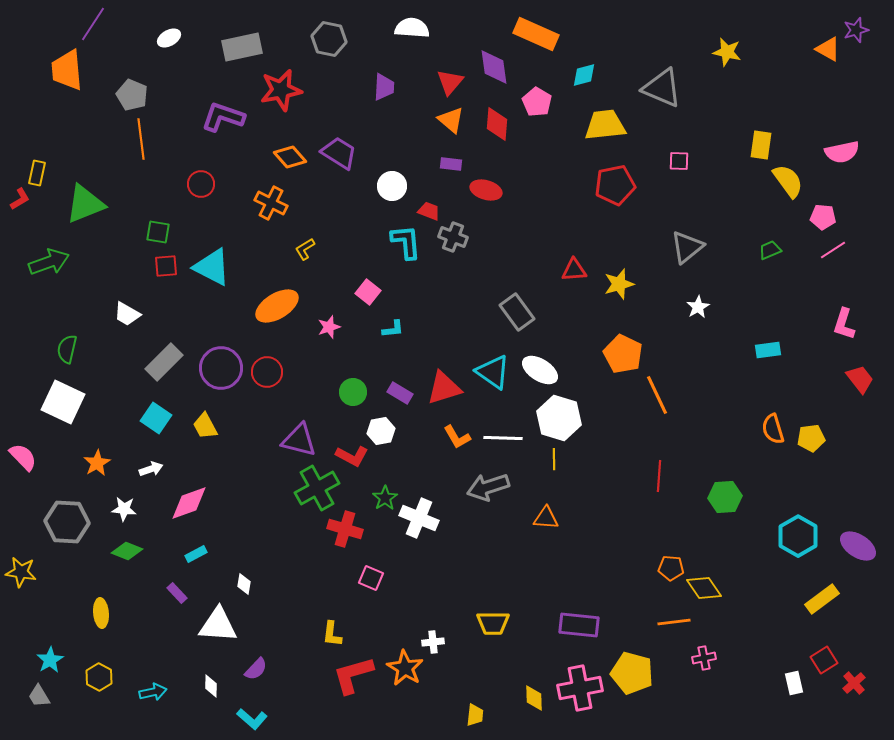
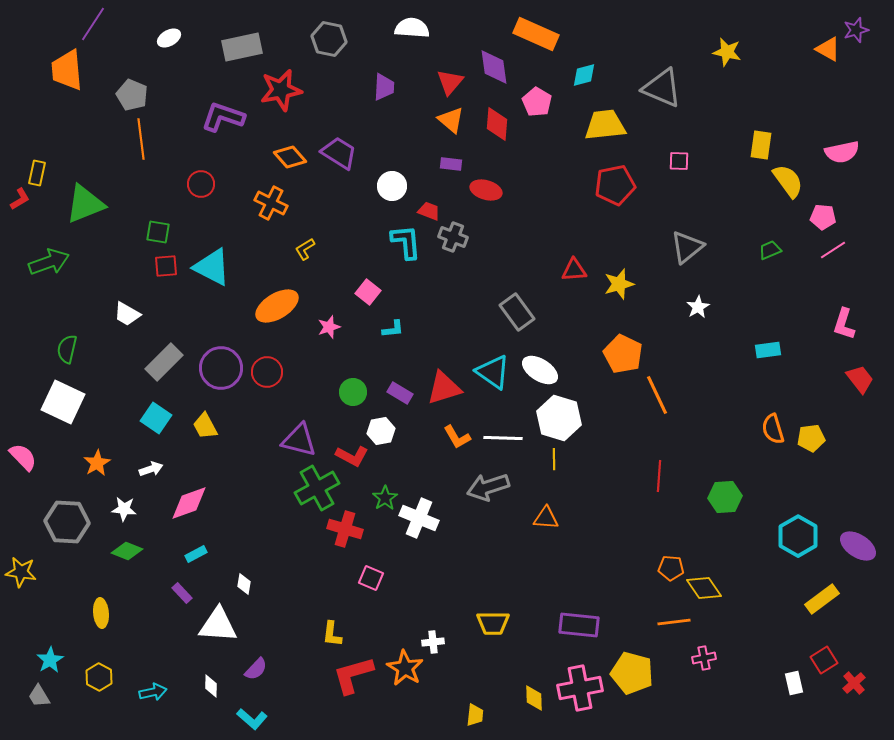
purple rectangle at (177, 593): moved 5 px right
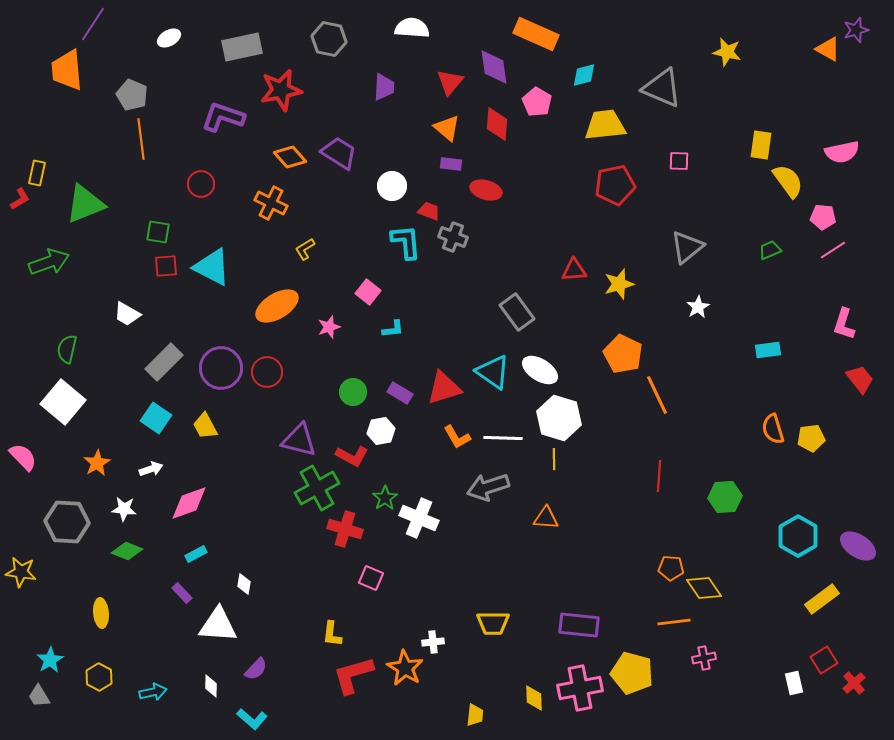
orange triangle at (451, 120): moved 4 px left, 8 px down
white square at (63, 402): rotated 15 degrees clockwise
